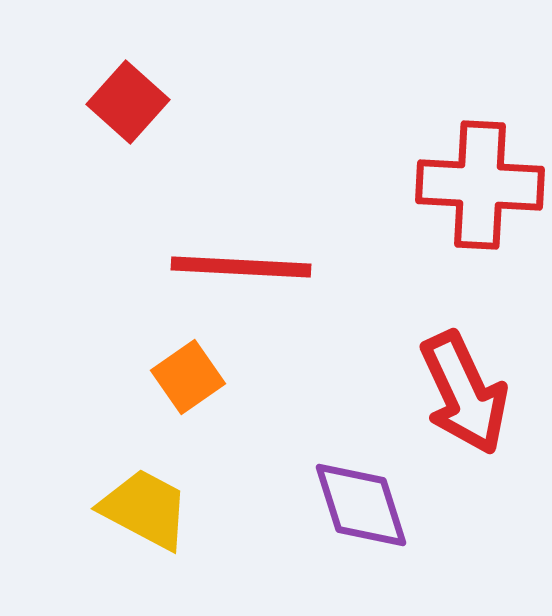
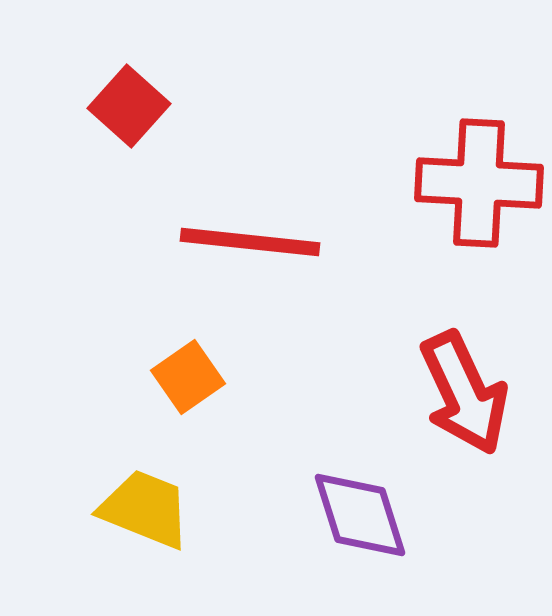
red square: moved 1 px right, 4 px down
red cross: moved 1 px left, 2 px up
red line: moved 9 px right, 25 px up; rotated 3 degrees clockwise
purple diamond: moved 1 px left, 10 px down
yellow trapezoid: rotated 6 degrees counterclockwise
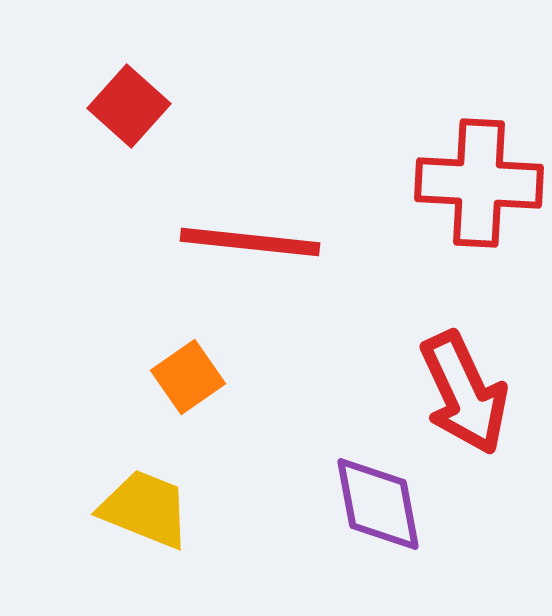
purple diamond: moved 18 px right, 11 px up; rotated 7 degrees clockwise
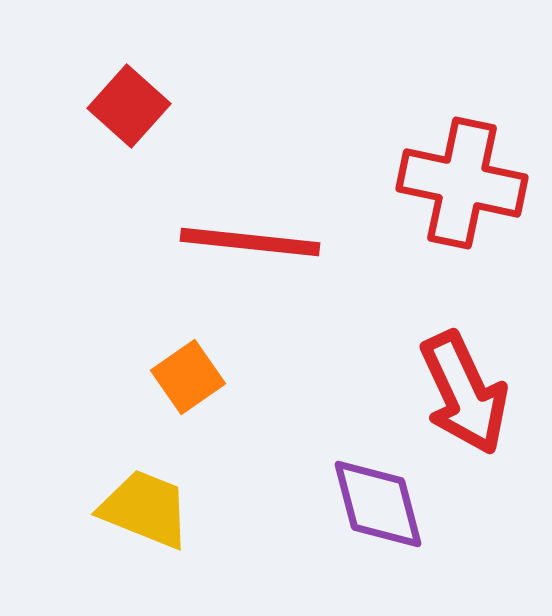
red cross: moved 17 px left; rotated 9 degrees clockwise
purple diamond: rotated 4 degrees counterclockwise
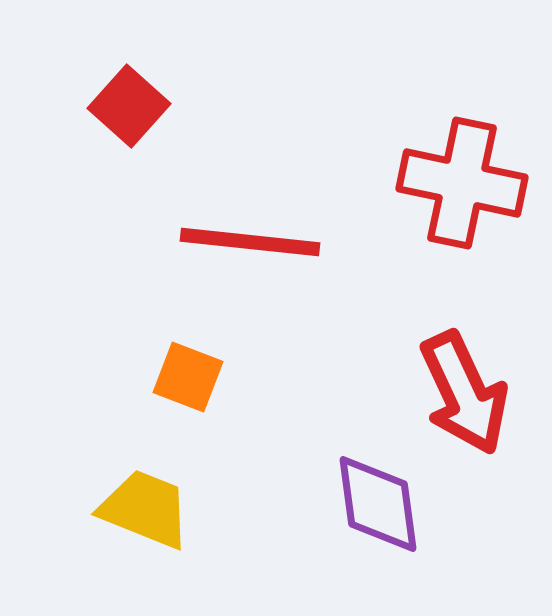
orange square: rotated 34 degrees counterclockwise
purple diamond: rotated 7 degrees clockwise
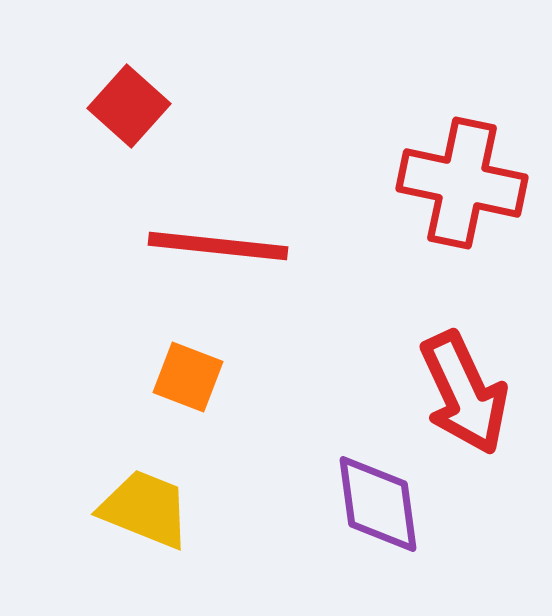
red line: moved 32 px left, 4 px down
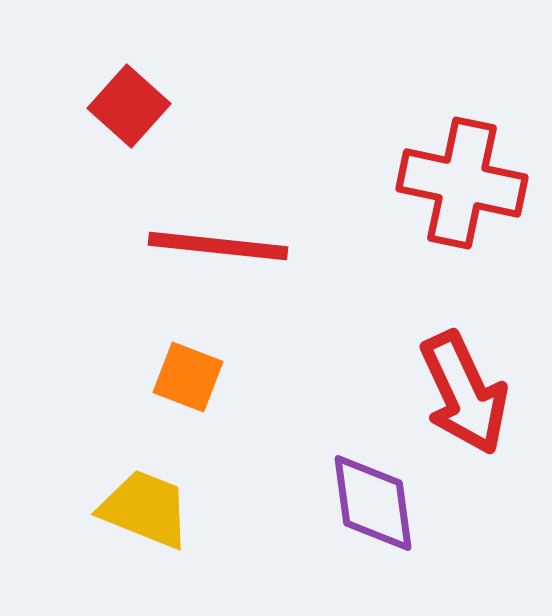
purple diamond: moved 5 px left, 1 px up
